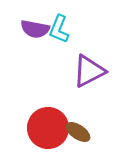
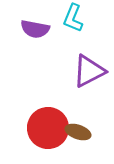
cyan L-shape: moved 14 px right, 11 px up
brown ellipse: rotated 15 degrees counterclockwise
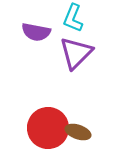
purple semicircle: moved 1 px right, 3 px down
purple triangle: moved 13 px left, 18 px up; rotated 18 degrees counterclockwise
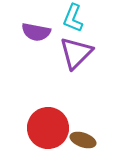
brown ellipse: moved 5 px right, 8 px down
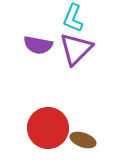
purple semicircle: moved 2 px right, 13 px down
purple triangle: moved 4 px up
